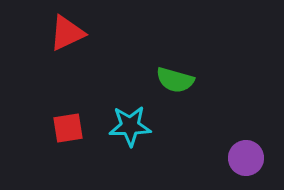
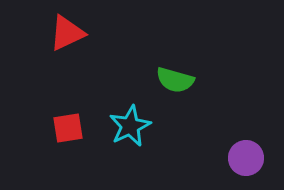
cyan star: rotated 24 degrees counterclockwise
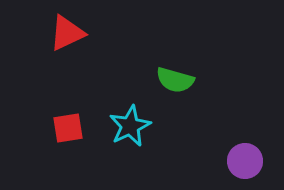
purple circle: moved 1 px left, 3 px down
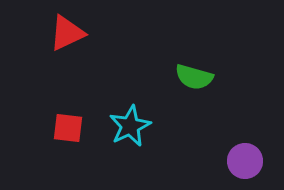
green semicircle: moved 19 px right, 3 px up
red square: rotated 16 degrees clockwise
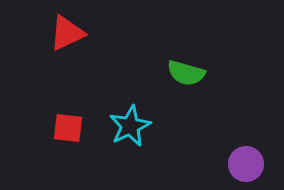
green semicircle: moved 8 px left, 4 px up
purple circle: moved 1 px right, 3 px down
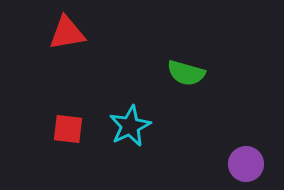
red triangle: rotated 15 degrees clockwise
red square: moved 1 px down
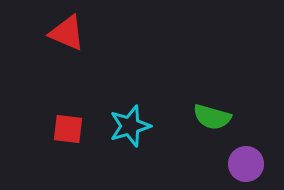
red triangle: rotated 33 degrees clockwise
green semicircle: moved 26 px right, 44 px down
cyan star: rotated 9 degrees clockwise
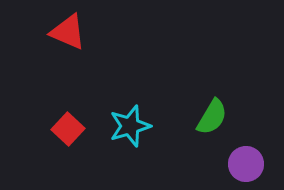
red triangle: moved 1 px right, 1 px up
green semicircle: rotated 75 degrees counterclockwise
red square: rotated 36 degrees clockwise
